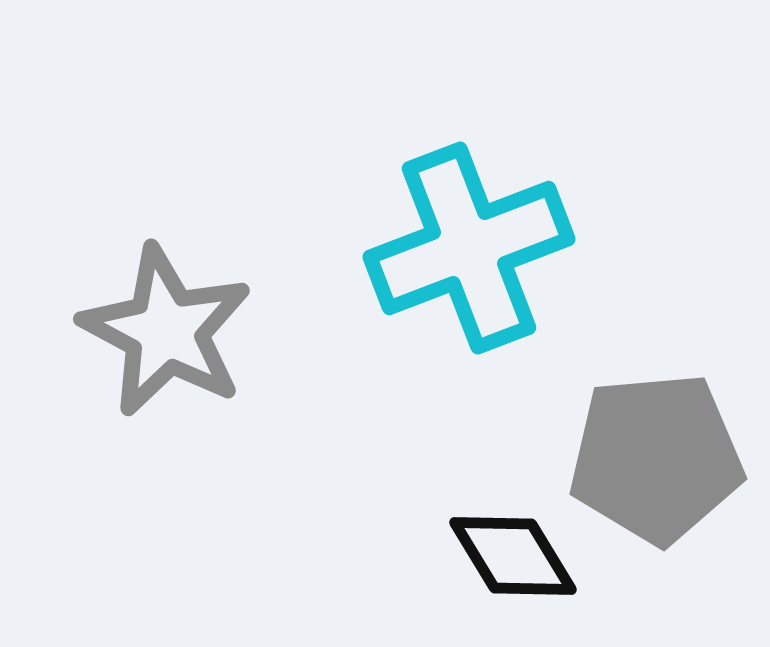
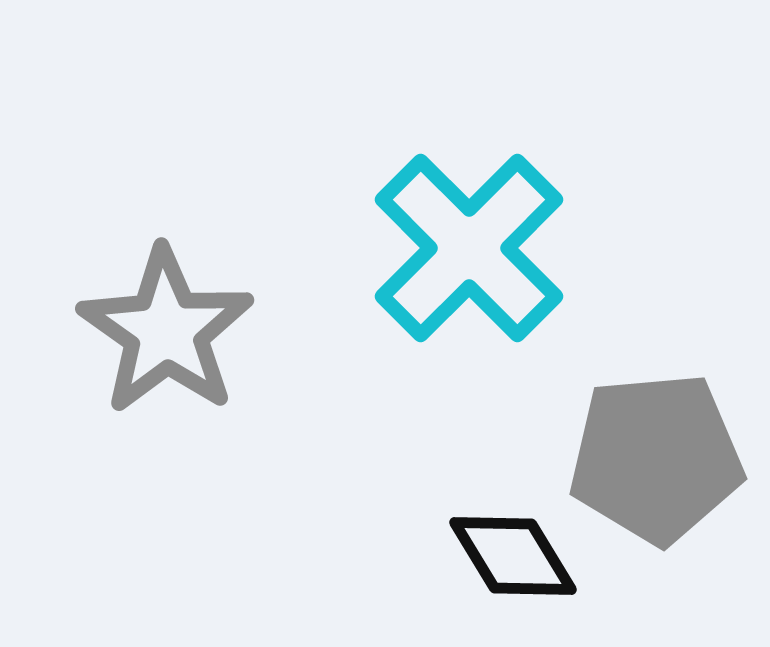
cyan cross: rotated 24 degrees counterclockwise
gray star: rotated 7 degrees clockwise
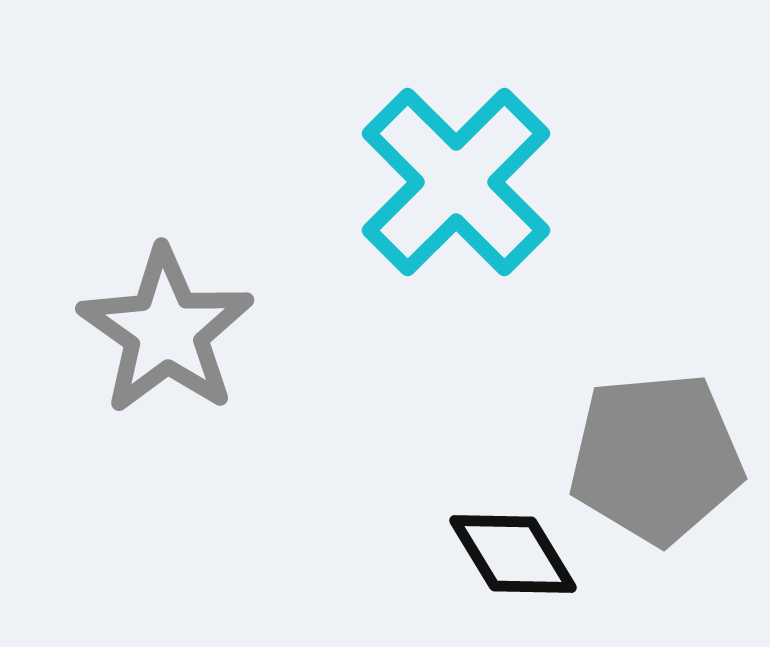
cyan cross: moved 13 px left, 66 px up
black diamond: moved 2 px up
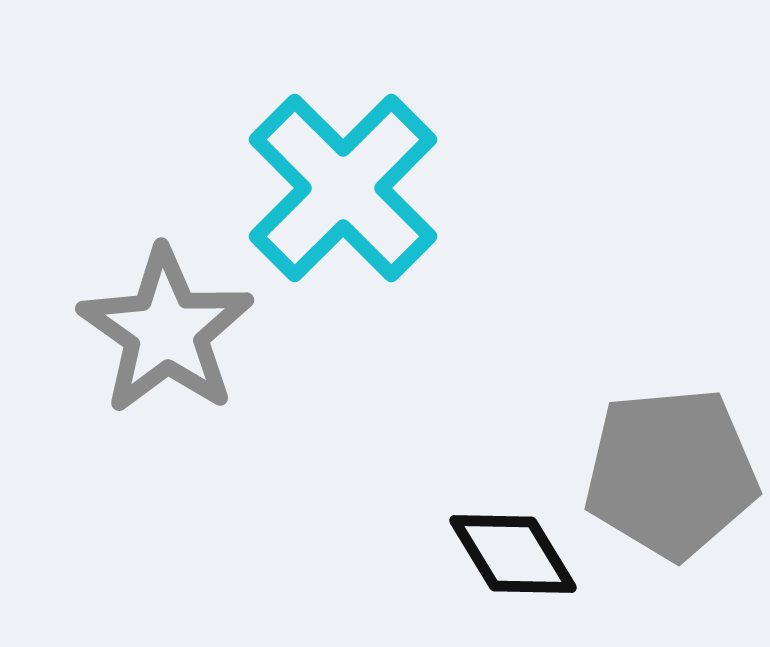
cyan cross: moved 113 px left, 6 px down
gray pentagon: moved 15 px right, 15 px down
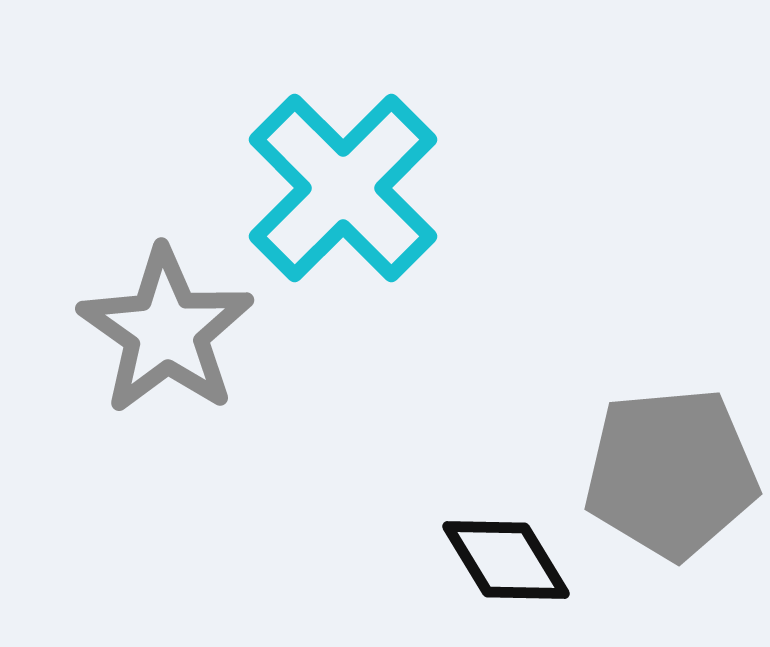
black diamond: moved 7 px left, 6 px down
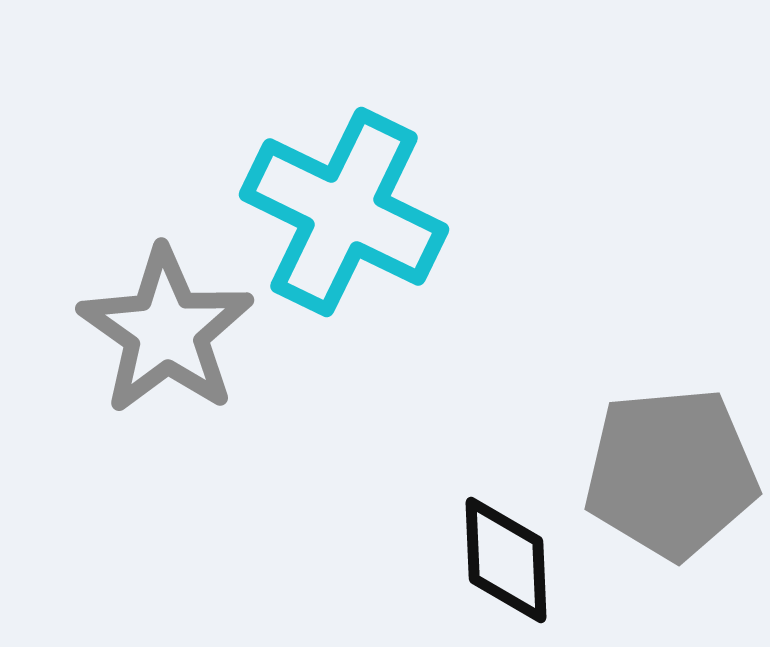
cyan cross: moved 1 px right, 24 px down; rotated 19 degrees counterclockwise
black diamond: rotated 29 degrees clockwise
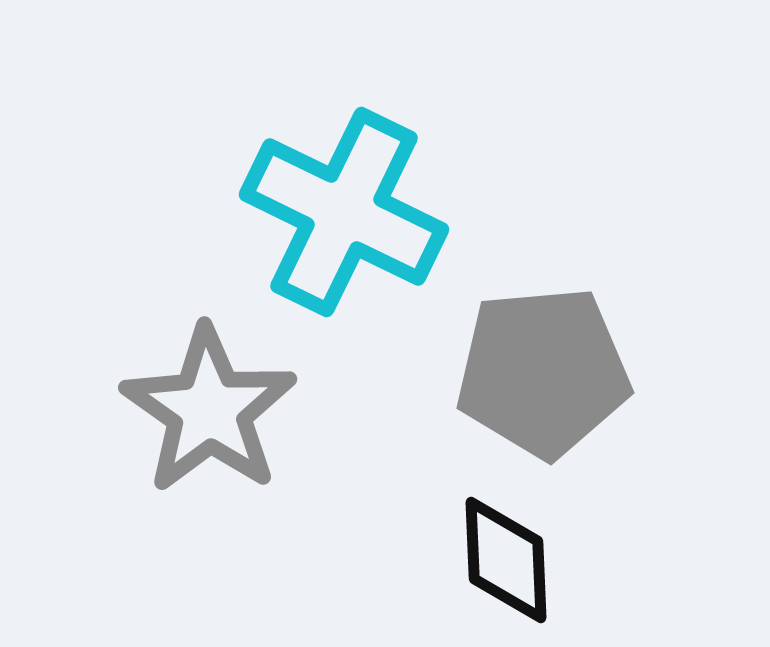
gray star: moved 43 px right, 79 px down
gray pentagon: moved 128 px left, 101 px up
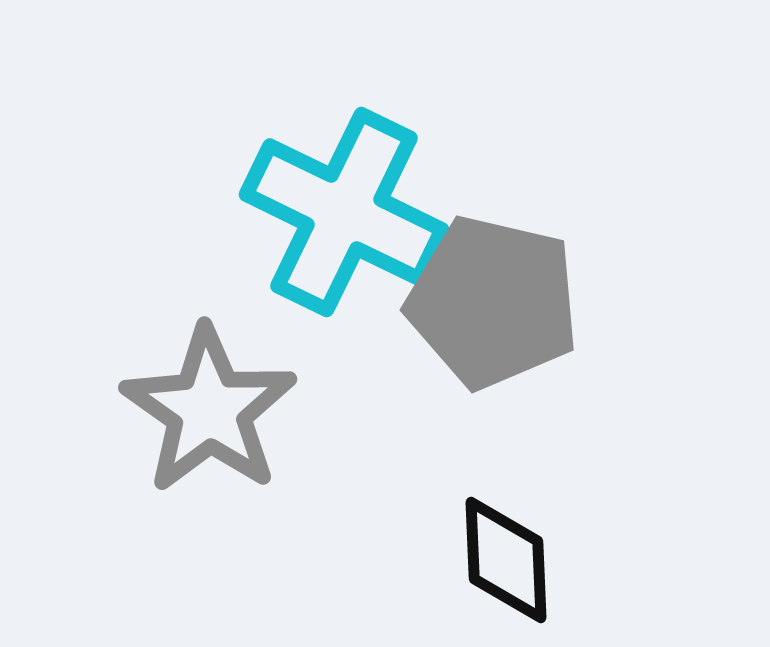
gray pentagon: moved 50 px left, 70 px up; rotated 18 degrees clockwise
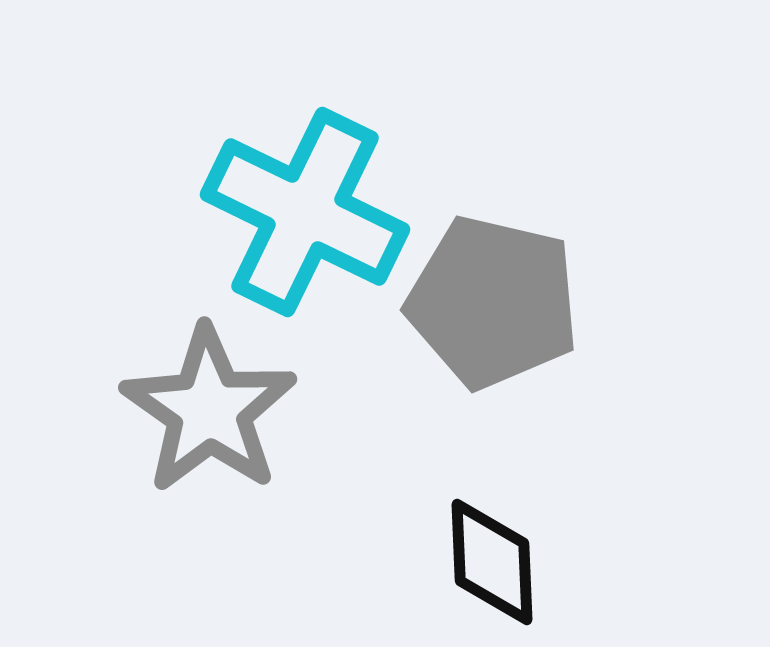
cyan cross: moved 39 px left
black diamond: moved 14 px left, 2 px down
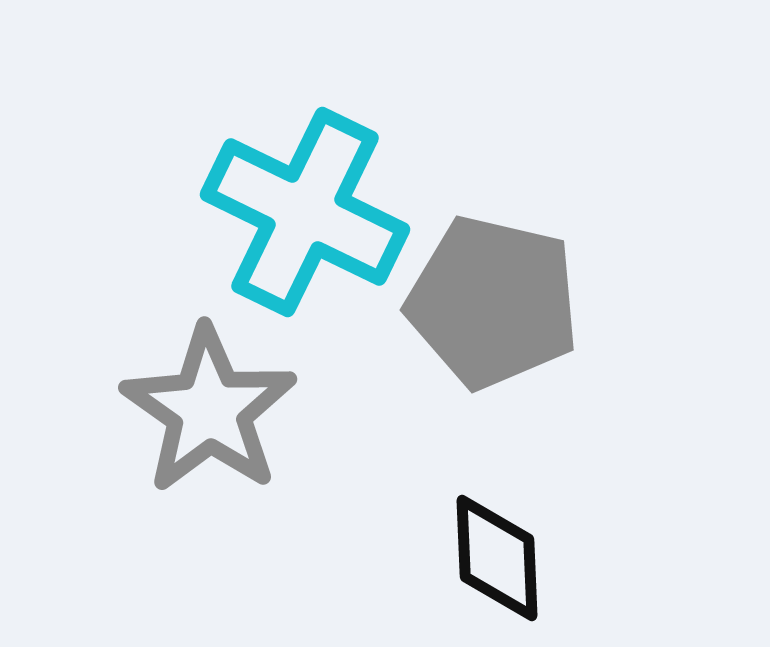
black diamond: moved 5 px right, 4 px up
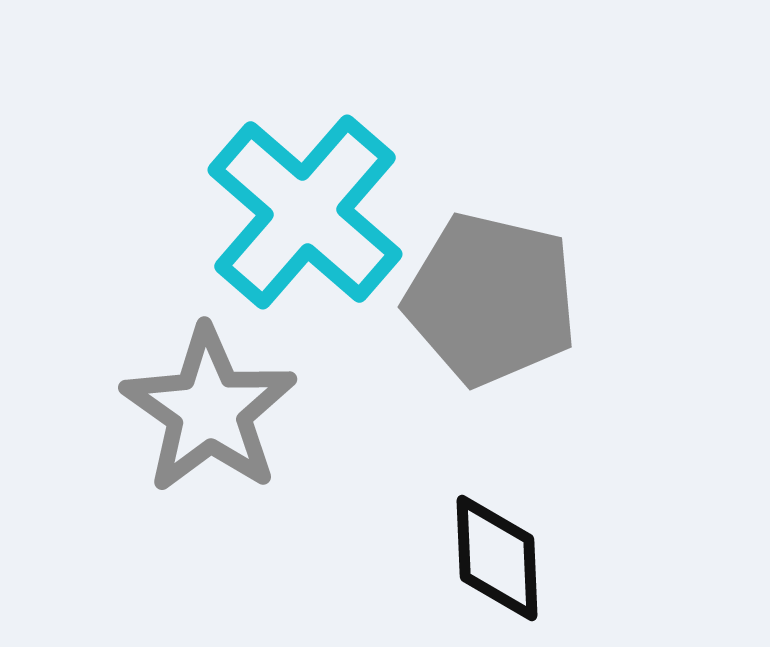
cyan cross: rotated 15 degrees clockwise
gray pentagon: moved 2 px left, 3 px up
